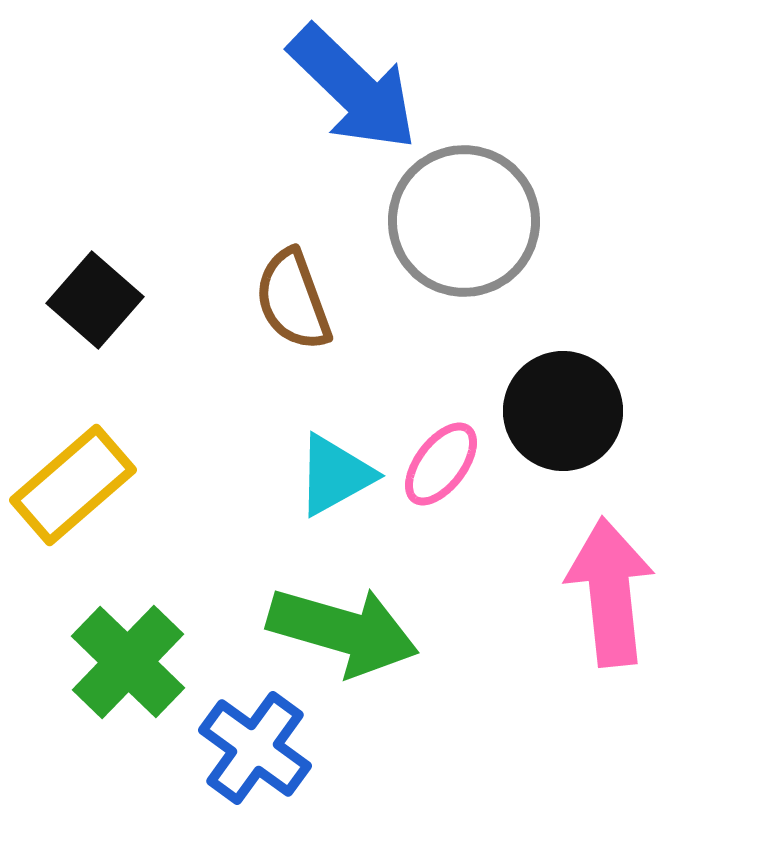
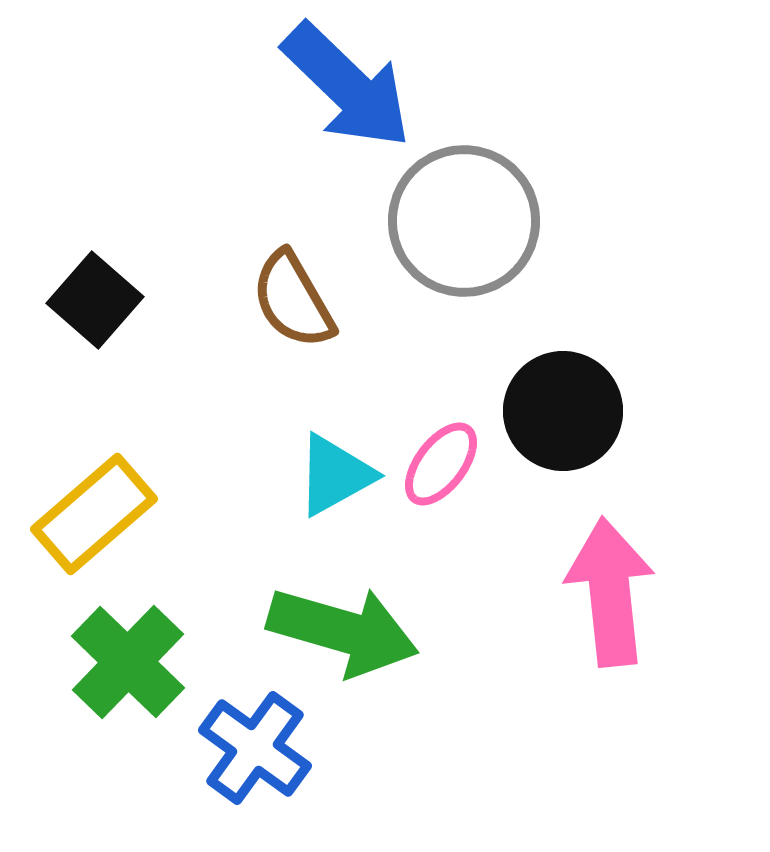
blue arrow: moved 6 px left, 2 px up
brown semicircle: rotated 10 degrees counterclockwise
yellow rectangle: moved 21 px right, 29 px down
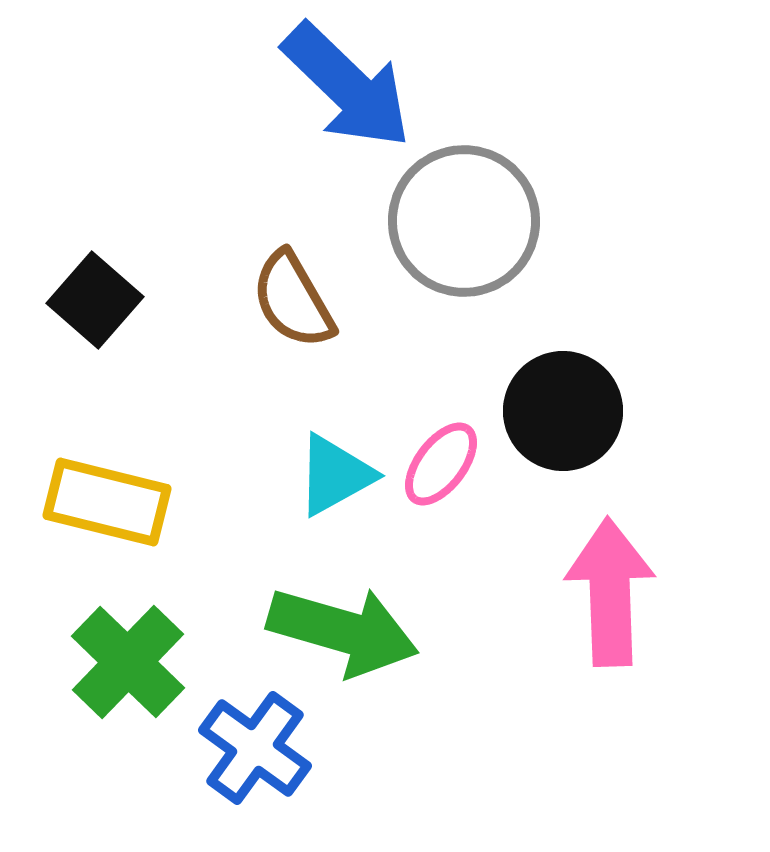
yellow rectangle: moved 13 px right, 12 px up; rotated 55 degrees clockwise
pink arrow: rotated 4 degrees clockwise
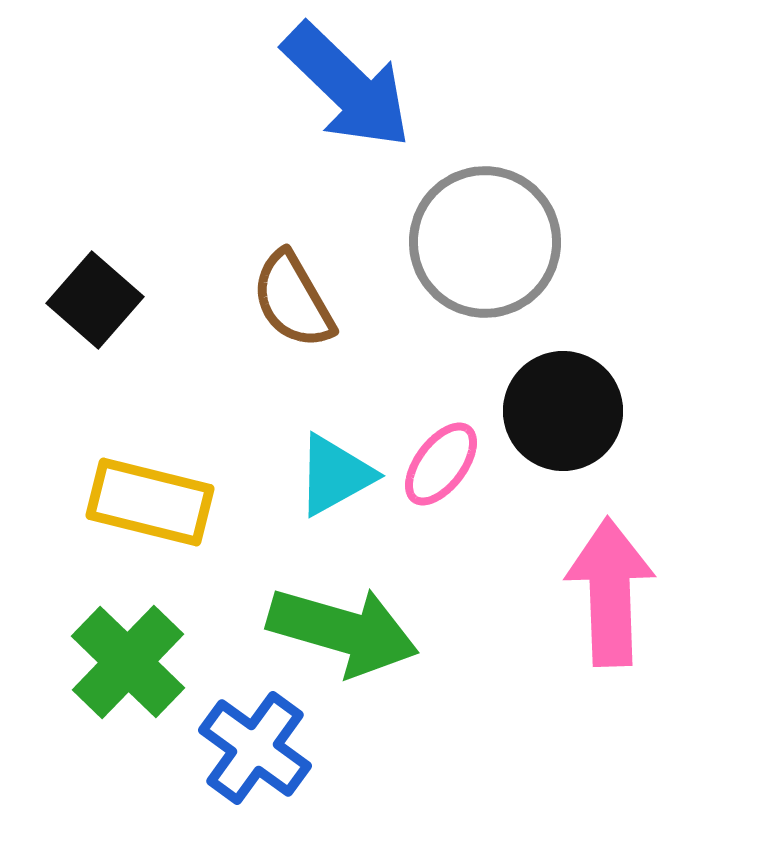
gray circle: moved 21 px right, 21 px down
yellow rectangle: moved 43 px right
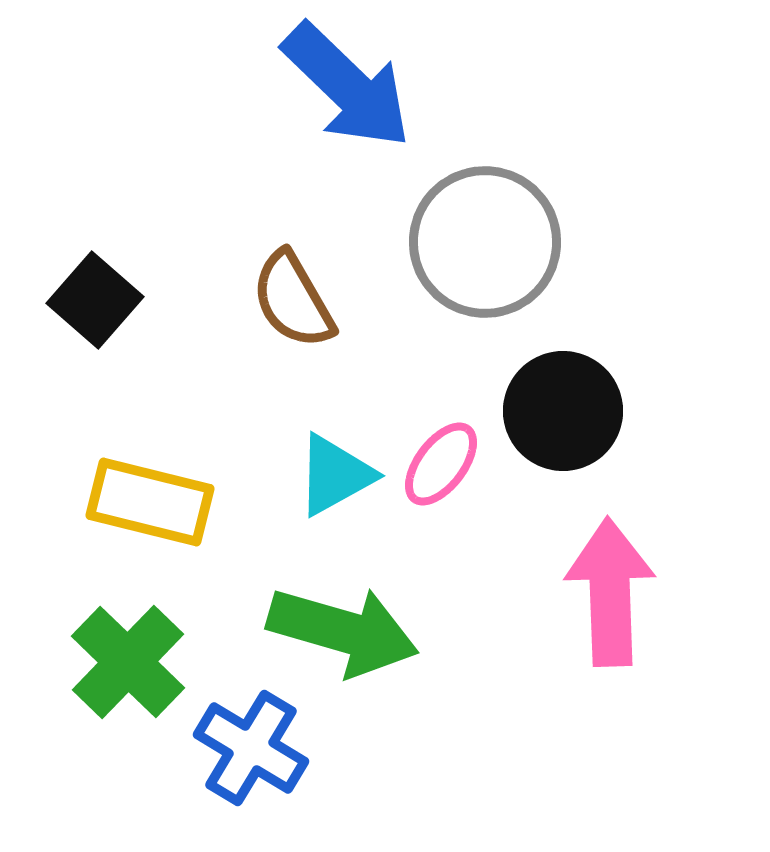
blue cross: moved 4 px left; rotated 5 degrees counterclockwise
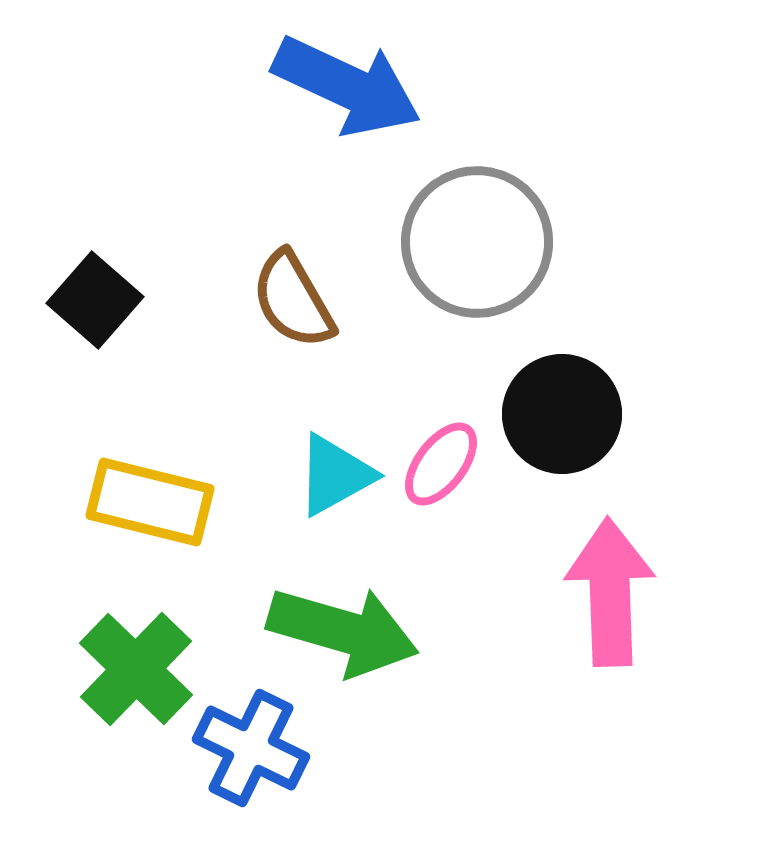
blue arrow: rotated 19 degrees counterclockwise
gray circle: moved 8 px left
black circle: moved 1 px left, 3 px down
green cross: moved 8 px right, 7 px down
blue cross: rotated 5 degrees counterclockwise
